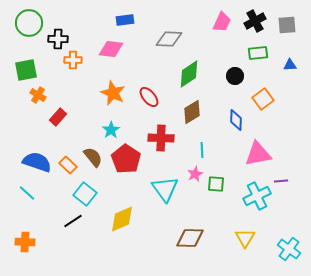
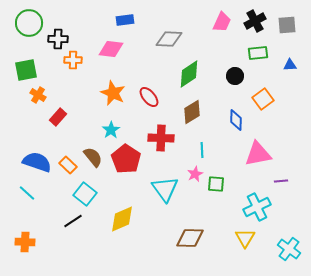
cyan cross at (257, 196): moved 11 px down
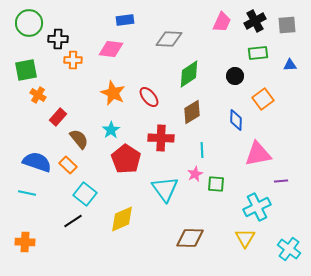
brown semicircle at (93, 157): moved 14 px left, 18 px up
cyan line at (27, 193): rotated 30 degrees counterclockwise
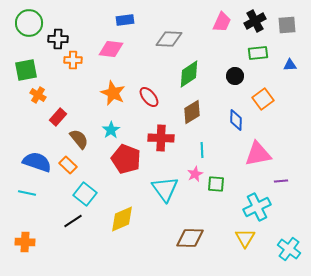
red pentagon at (126, 159): rotated 12 degrees counterclockwise
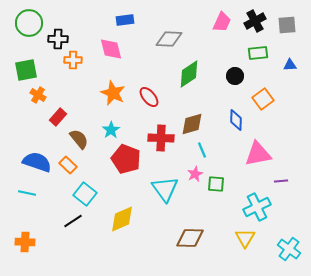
pink diamond at (111, 49): rotated 70 degrees clockwise
brown diamond at (192, 112): moved 12 px down; rotated 15 degrees clockwise
cyan line at (202, 150): rotated 21 degrees counterclockwise
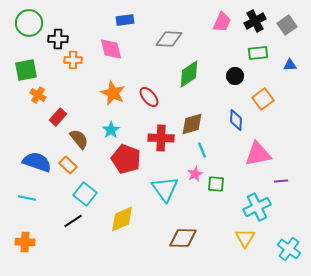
gray square at (287, 25): rotated 30 degrees counterclockwise
cyan line at (27, 193): moved 5 px down
brown diamond at (190, 238): moved 7 px left
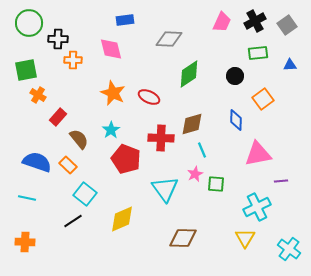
red ellipse at (149, 97): rotated 25 degrees counterclockwise
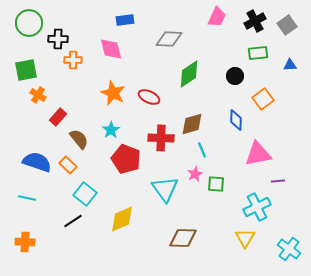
pink trapezoid at (222, 22): moved 5 px left, 5 px up
purple line at (281, 181): moved 3 px left
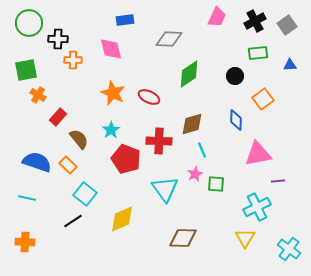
red cross at (161, 138): moved 2 px left, 3 px down
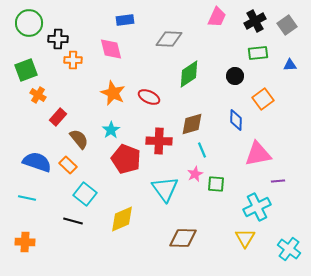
green square at (26, 70): rotated 10 degrees counterclockwise
black line at (73, 221): rotated 48 degrees clockwise
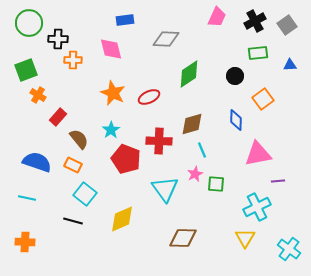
gray diamond at (169, 39): moved 3 px left
red ellipse at (149, 97): rotated 50 degrees counterclockwise
orange rectangle at (68, 165): moved 5 px right; rotated 18 degrees counterclockwise
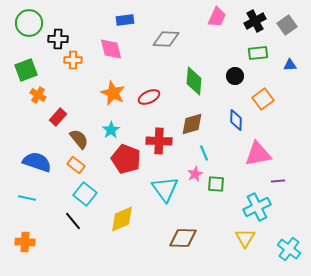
green diamond at (189, 74): moved 5 px right, 7 px down; rotated 52 degrees counterclockwise
cyan line at (202, 150): moved 2 px right, 3 px down
orange rectangle at (73, 165): moved 3 px right; rotated 12 degrees clockwise
black line at (73, 221): rotated 36 degrees clockwise
